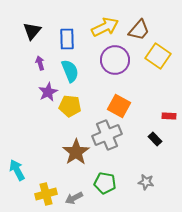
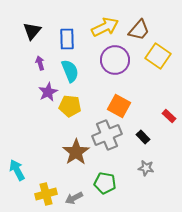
red rectangle: rotated 40 degrees clockwise
black rectangle: moved 12 px left, 2 px up
gray star: moved 14 px up
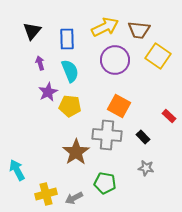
brown trapezoid: rotated 55 degrees clockwise
gray cross: rotated 28 degrees clockwise
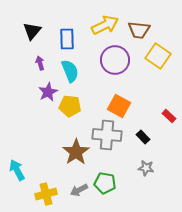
yellow arrow: moved 2 px up
gray arrow: moved 5 px right, 8 px up
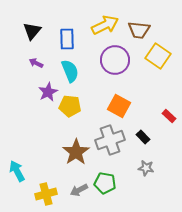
purple arrow: moved 4 px left; rotated 48 degrees counterclockwise
gray cross: moved 3 px right, 5 px down; rotated 24 degrees counterclockwise
cyan arrow: moved 1 px down
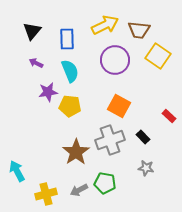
purple star: rotated 18 degrees clockwise
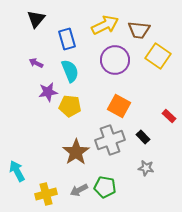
black triangle: moved 4 px right, 12 px up
blue rectangle: rotated 15 degrees counterclockwise
green pentagon: moved 4 px down
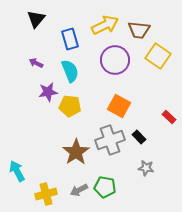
blue rectangle: moved 3 px right
red rectangle: moved 1 px down
black rectangle: moved 4 px left
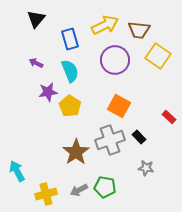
yellow pentagon: rotated 25 degrees clockwise
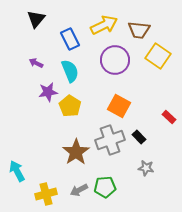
yellow arrow: moved 1 px left
blue rectangle: rotated 10 degrees counterclockwise
green pentagon: rotated 15 degrees counterclockwise
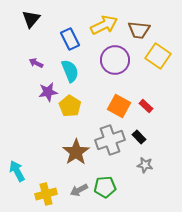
black triangle: moved 5 px left
red rectangle: moved 23 px left, 11 px up
gray star: moved 1 px left, 3 px up
